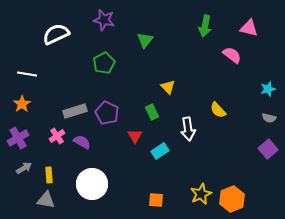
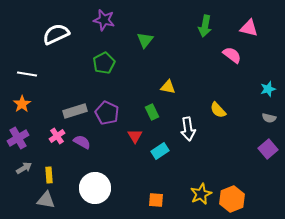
yellow triangle: rotated 35 degrees counterclockwise
white circle: moved 3 px right, 4 px down
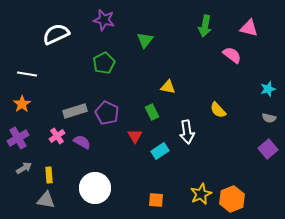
white arrow: moved 1 px left, 3 px down
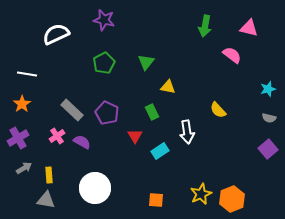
green triangle: moved 1 px right, 22 px down
gray rectangle: moved 3 px left, 1 px up; rotated 60 degrees clockwise
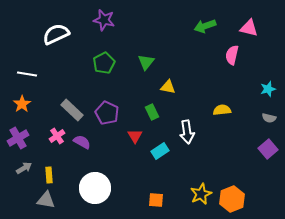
green arrow: rotated 60 degrees clockwise
pink semicircle: rotated 114 degrees counterclockwise
yellow semicircle: moved 4 px right; rotated 126 degrees clockwise
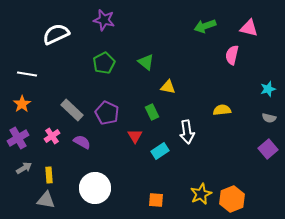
green triangle: rotated 30 degrees counterclockwise
pink cross: moved 5 px left
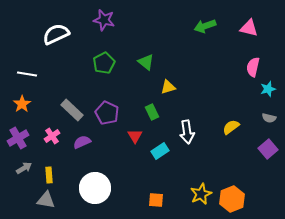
pink semicircle: moved 21 px right, 12 px down
yellow triangle: rotated 28 degrees counterclockwise
yellow semicircle: moved 9 px right, 17 px down; rotated 30 degrees counterclockwise
purple semicircle: rotated 54 degrees counterclockwise
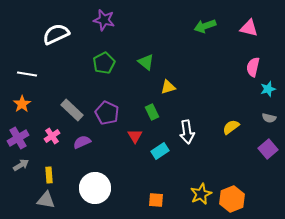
gray arrow: moved 3 px left, 3 px up
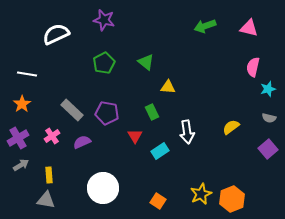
yellow triangle: rotated 21 degrees clockwise
purple pentagon: rotated 15 degrees counterclockwise
white circle: moved 8 px right
orange square: moved 2 px right, 1 px down; rotated 28 degrees clockwise
